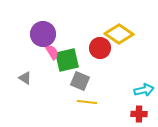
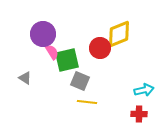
yellow diamond: rotated 56 degrees counterclockwise
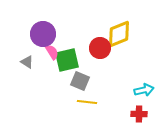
gray triangle: moved 2 px right, 16 px up
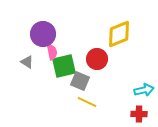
red circle: moved 3 px left, 11 px down
pink semicircle: rotated 21 degrees clockwise
green square: moved 3 px left, 6 px down
yellow line: rotated 18 degrees clockwise
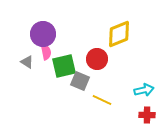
pink semicircle: moved 6 px left
yellow line: moved 15 px right, 2 px up
red cross: moved 8 px right, 1 px down
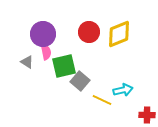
red circle: moved 8 px left, 27 px up
gray square: rotated 18 degrees clockwise
cyan arrow: moved 21 px left
